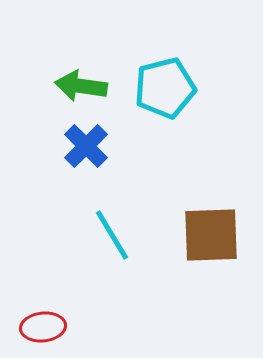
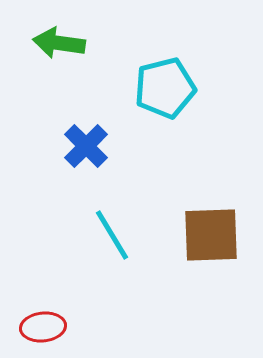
green arrow: moved 22 px left, 43 px up
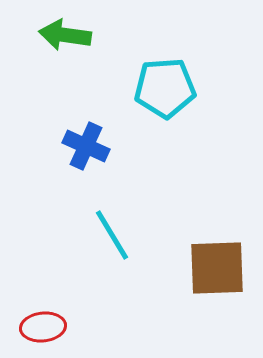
green arrow: moved 6 px right, 8 px up
cyan pentagon: rotated 10 degrees clockwise
blue cross: rotated 21 degrees counterclockwise
brown square: moved 6 px right, 33 px down
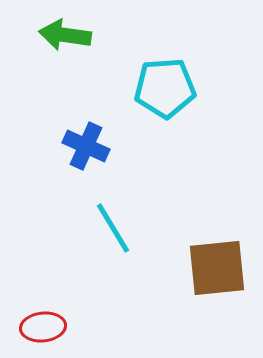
cyan line: moved 1 px right, 7 px up
brown square: rotated 4 degrees counterclockwise
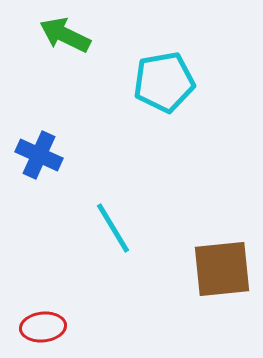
green arrow: rotated 18 degrees clockwise
cyan pentagon: moved 1 px left, 6 px up; rotated 6 degrees counterclockwise
blue cross: moved 47 px left, 9 px down
brown square: moved 5 px right, 1 px down
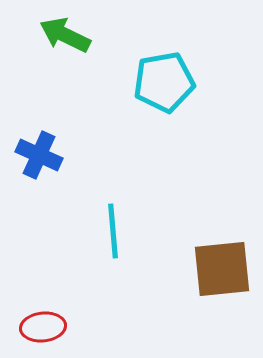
cyan line: moved 3 px down; rotated 26 degrees clockwise
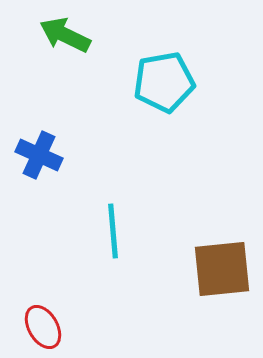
red ellipse: rotated 66 degrees clockwise
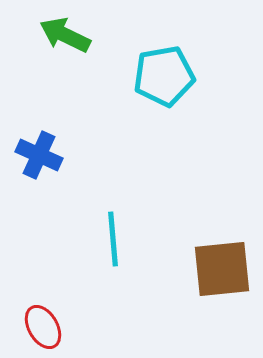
cyan pentagon: moved 6 px up
cyan line: moved 8 px down
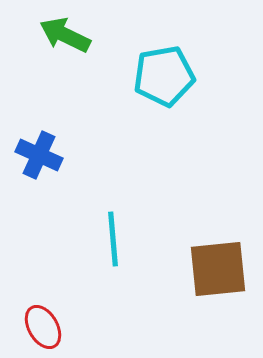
brown square: moved 4 px left
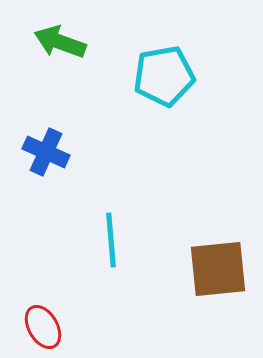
green arrow: moved 5 px left, 7 px down; rotated 6 degrees counterclockwise
blue cross: moved 7 px right, 3 px up
cyan line: moved 2 px left, 1 px down
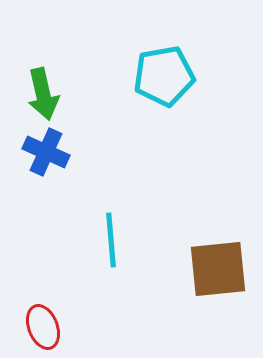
green arrow: moved 17 px left, 52 px down; rotated 123 degrees counterclockwise
red ellipse: rotated 9 degrees clockwise
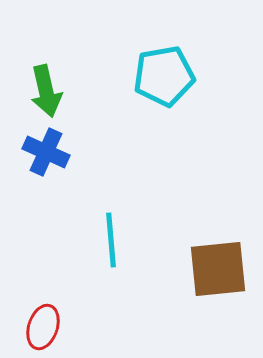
green arrow: moved 3 px right, 3 px up
red ellipse: rotated 39 degrees clockwise
